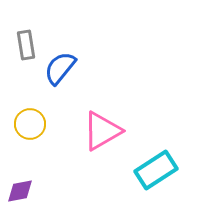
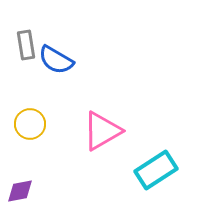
blue semicircle: moved 4 px left, 8 px up; rotated 99 degrees counterclockwise
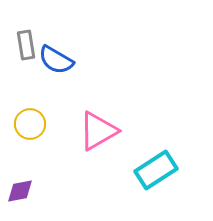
pink triangle: moved 4 px left
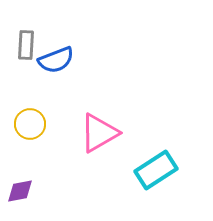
gray rectangle: rotated 12 degrees clockwise
blue semicircle: rotated 51 degrees counterclockwise
pink triangle: moved 1 px right, 2 px down
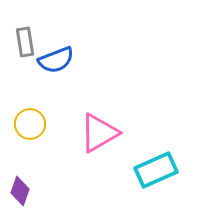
gray rectangle: moved 1 px left, 3 px up; rotated 12 degrees counterclockwise
cyan rectangle: rotated 9 degrees clockwise
purple diamond: rotated 60 degrees counterclockwise
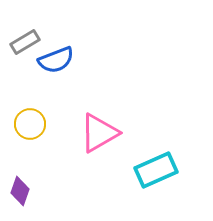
gray rectangle: rotated 68 degrees clockwise
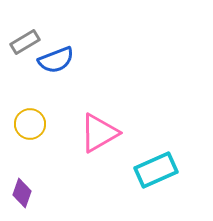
purple diamond: moved 2 px right, 2 px down
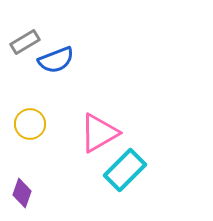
cyan rectangle: moved 31 px left; rotated 21 degrees counterclockwise
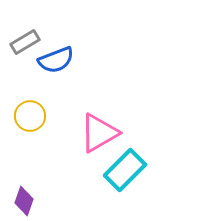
yellow circle: moved 8 px up
purple diamond: moved 2 px right, 8 px down
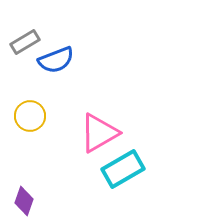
cyan rectangle: moved 2 px left, 1 px up; rotated 15 degrees clockwise
